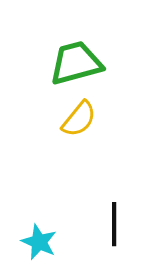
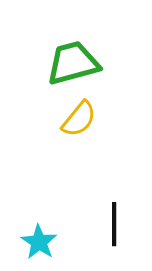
green trapezoid: moved 3 px left
cyan star: rotated 9 degrees clockwise
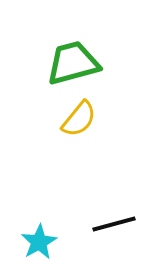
black line: rotated 75 degrees clockwise
cyan star: rotated 9 degrees clockwise
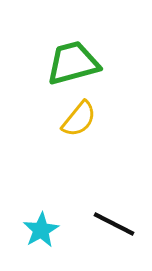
black line: rotated 42 degrees clockwise
cyan star: moved 2 px right, 12 px up
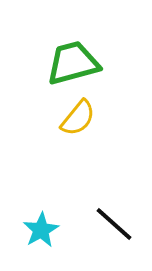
yellow semicircle: moved 1 px left, 1 px up
black line: rotated 15 degrees clockwise
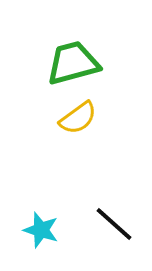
yellow semicircle: rotated 15 degrees clockwise
cyan star: rotated 24 degrees counterclockwise
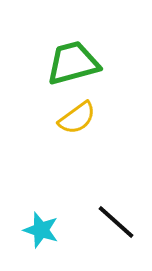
yellow semicircle: moved 1 px left
black line: moved 2 px right, 2 px up
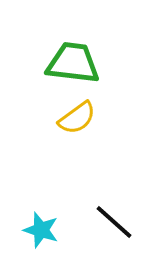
green trapezoid: rotated 22 degrees clockwise
black line: moved 2 px left
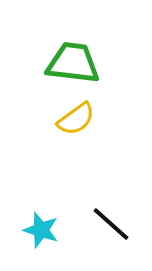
yellow semicircle: moved 1 px left, 1 px down
black line: moved 3 px left, 2 px down
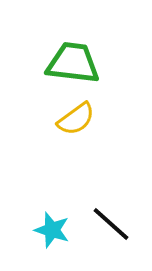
cyan star: moved 11 px right
